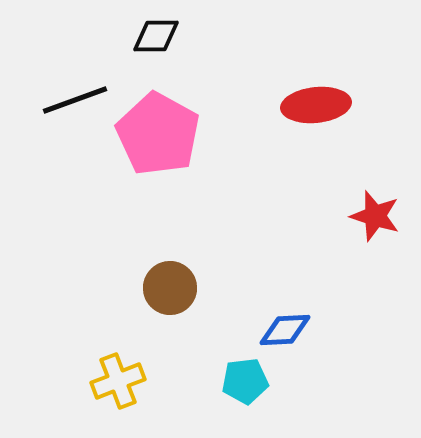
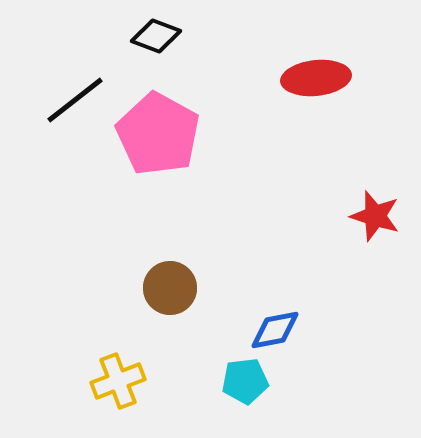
black diamond: rotated 21 degrees clockwise
black line: rotated 18 degrees counterclockwise
red ellipse: moved 27 px up
blue diamond: moved 10 px left; rotated 8 degrees counterclockwise
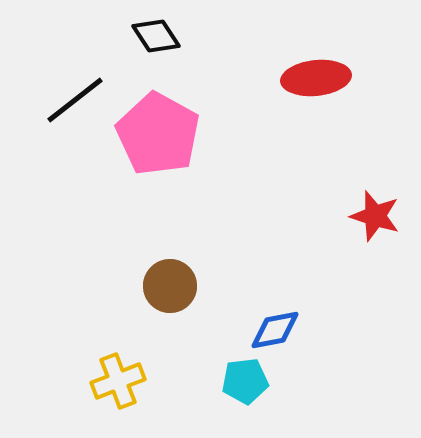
black diamond: rotated 36 degrees clockwise
brown circle: moved 2 px up
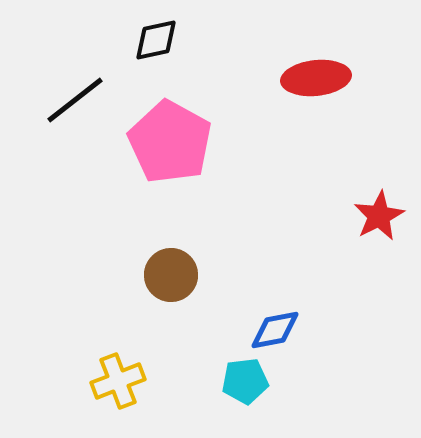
black diamond: moved 4 px down; rotated 69 degrees counterclockwise
pink pentagon: moved 12 px right, 8 px down
red star: moved 4 px right; rotated 27 degrees clockwise
brown circle: moved 1 px right, 11 px up
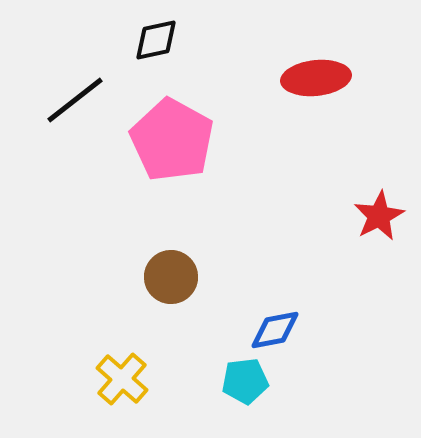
pink pentagon: moved 2 px right, 2 px up
brown circle: moved 2 px down
yellow cross: moved 4 px right, 2 px up; rotated 28 degrees counterclockwise
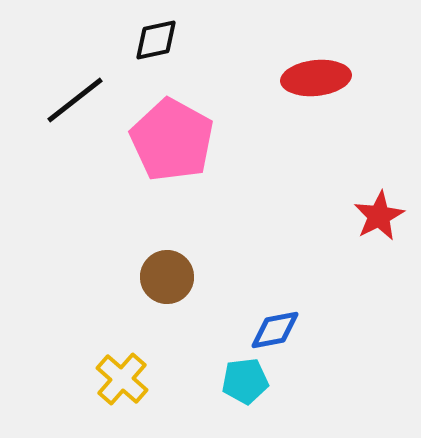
brown circle: moved 4 px left
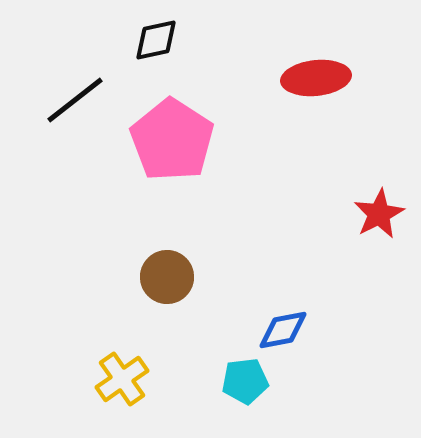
pink pentagon: rotated 4 degrees clockwise
red star: moved 2 px up
blue diamond: moved 8 px right
yellow cross: rotated 14 degrees clockwise
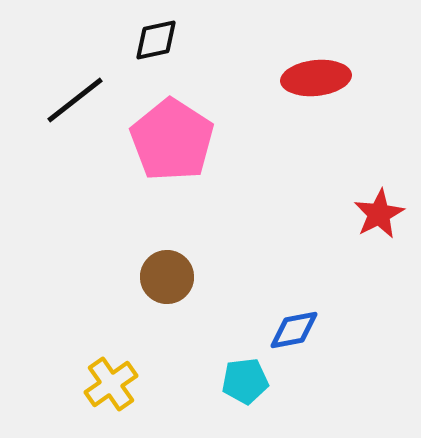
blue diamond: moved 11 px right
yellow cross: moved 11 px left, 5 px down
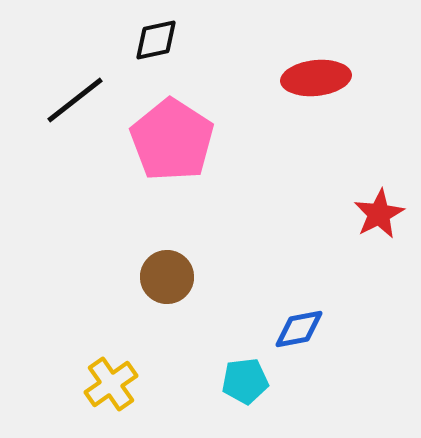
blue diamond: moved 5 px right, 1 px up
